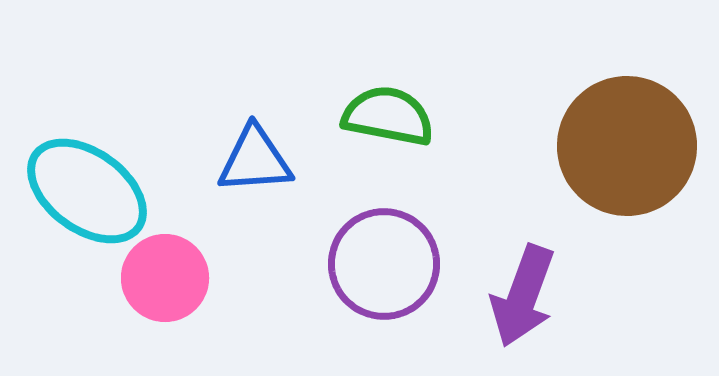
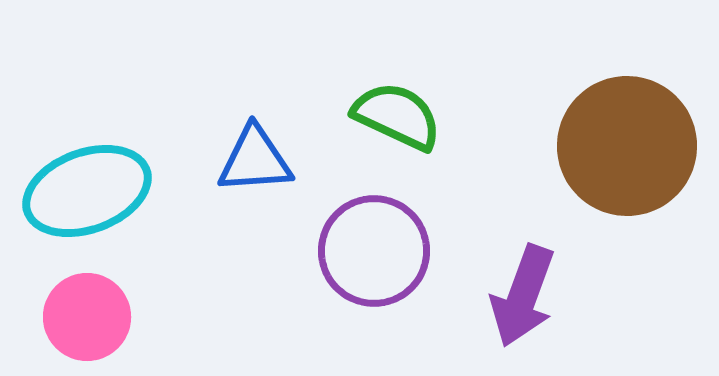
green semicircle: moved 9 px right; rotated 14 degrees clockwise
cyan ellipse: rotated 56 degrees counterclockwise
purple circle: moved 10 px left, 13 px up
pink circle: moved 78 px left, 39 px down
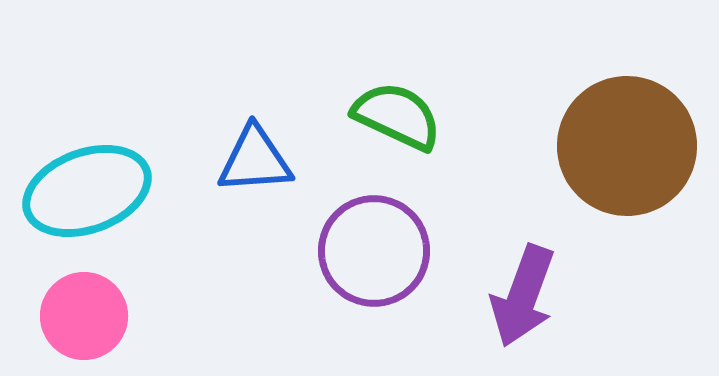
pink circle: moved 3 px left, 1 px up
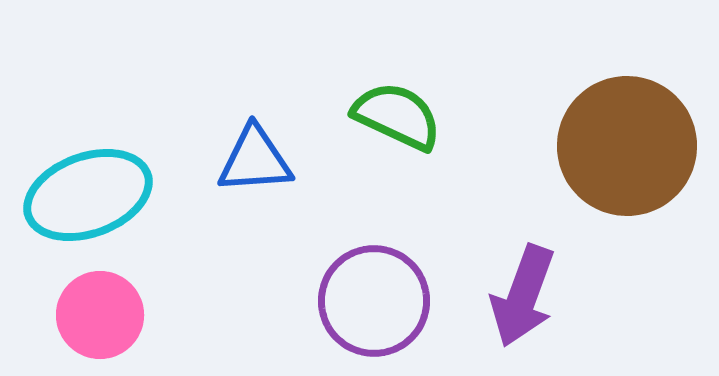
cyan ellipse: moved 1 px right, 4 px down
purple circle: moved 50 px down
pink circle: moved 16 px right, 1 px up
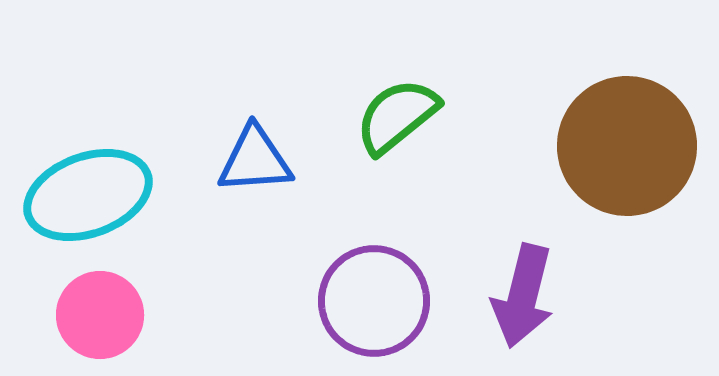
green semicircle: rotated 64 degrees counterclockwise
purple arrow: rotated 6 degrees counterclockwise
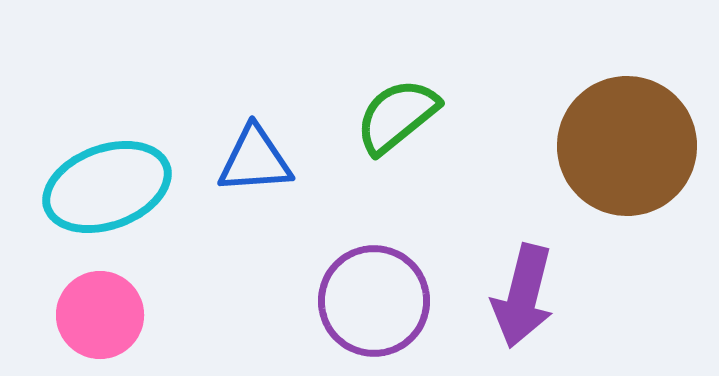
cyan ellipse: moved 19 px right, 8 px up
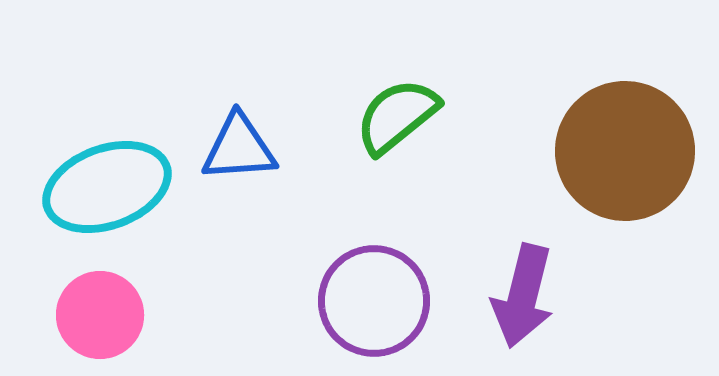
brown circle: moved 2 px left, 5 px down
blue triangle: moved 16 px left, 12 px up
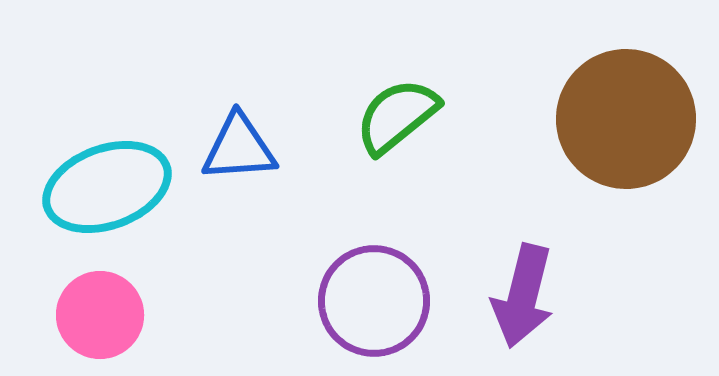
brown circle: moved 1 px right, 32 px up
